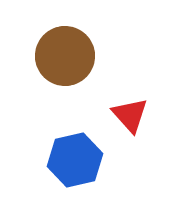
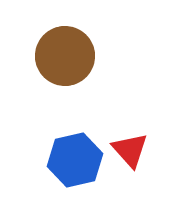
red triangle: moved 35 px down
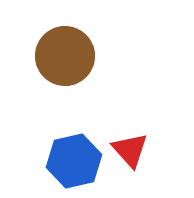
blue hexagon: moved 1 px left, 1 px down
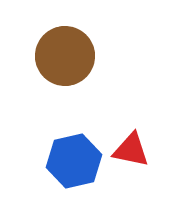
red triangle: moved 1 px right; rotated 36 degrees counterclockwise
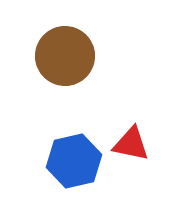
red triangle: moved 6 px up
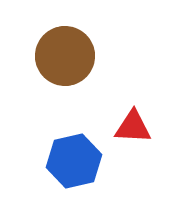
red triangle: moved 2 px right, 17 px up; rotated 9 degrees counterclockwise
